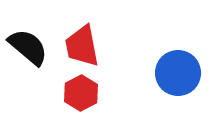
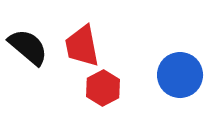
blue circle: moved 2 px right, 2 px down
red hexagon: moved 22 px right, 5 px up
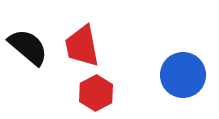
blue circle: moved 3 px right
red hexagon: moved 7 px left, 5 px down
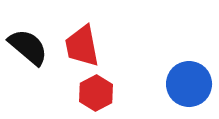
blue circle: moved 6 px right, 9 px down
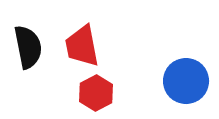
black semicircle: rotated 39 degrees clockwise
blue circle: moved 3 px left, 3 px up
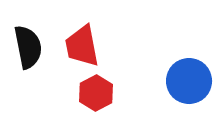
blue circle: moved 3 px right
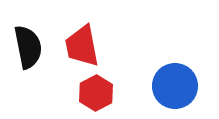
blue circle: moved 14 px left, 5 px down
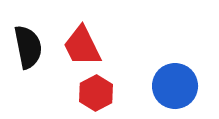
red trapezoid: rotated 15 degrees counterclockwise
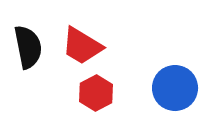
red trapezoid: rotated 33 degrees counterclockwise
blue circle: moved 2 px down
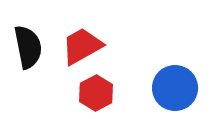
red trapezoid: rotated 120 degrees clockwise
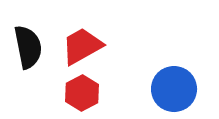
blue circle: moved 1 px left, 1 px down
red hexagon: moved 14 px left
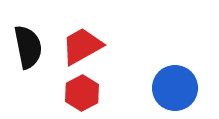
blue circle: moved 1 px right, 1 px up
